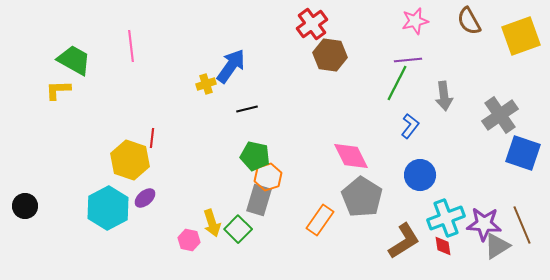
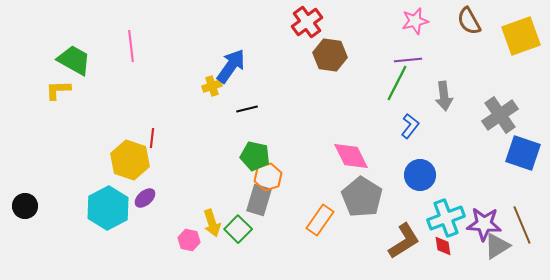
red cross: moved 5 px left, 2 px up
yellow cross: moved 6 px right, 2 px down
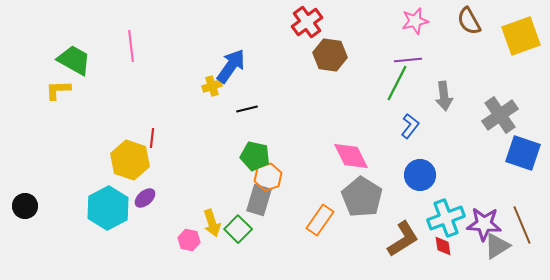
brown L-shape: moved 1 px left, 2 px up
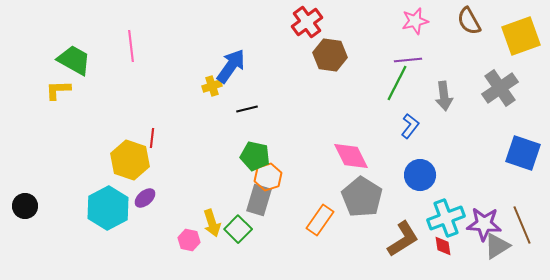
gray cross: moved 27 px up
